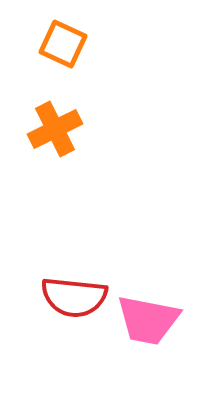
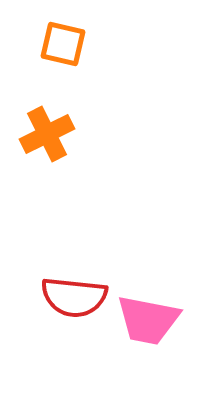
orange square: rotated 12 degrees counterclockwise
orange cross: moved 8 px left, 5 px down
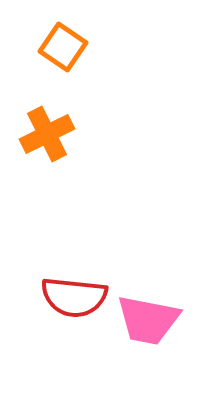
orange square: moved 3 px down; rotated 21 degrees clockwise
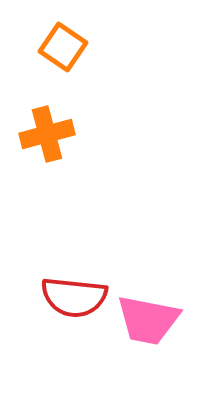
orange cross: rotated 12 degrees clockwise
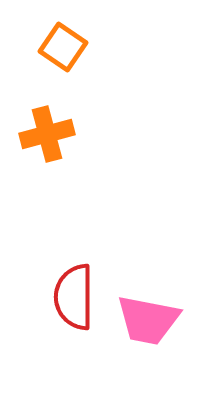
red semicircle: rotated 84 degrees clockwise
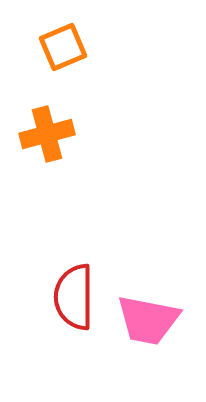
orange square: rotated 33 degrees clockwise
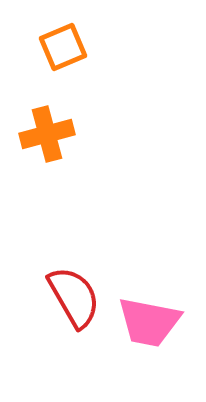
red semicircle: rotated 150 degrees clockwise
pink trapezoid: moved 1 px right, 2 px down
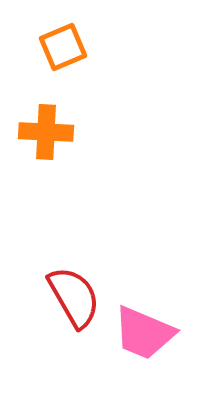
orange cross: moved 1 px left, 2 px up; rotated 18 degrees clockwise
pink trapezoid: moved 5 px left, 11 px down; rotated 12 degrees clockwise
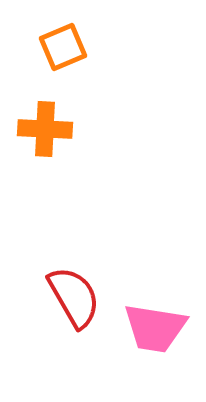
orange cross: moved 1 px left, 3 px up
pink trapezoid: moved 11 px right, 5 px up; rotated 14 degrees counterclockwise
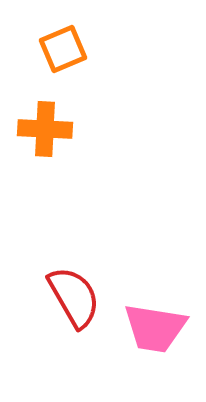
orange square: moved 2 px down
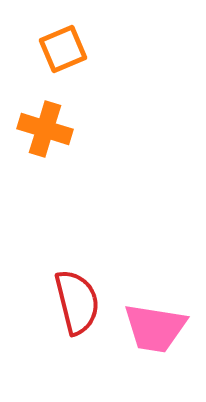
orange cross: rotated 14 degrees clockwise
red semicircle: moved 3 px right, 5 px down; rotated 16 degrees clockwise
